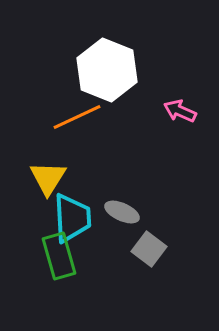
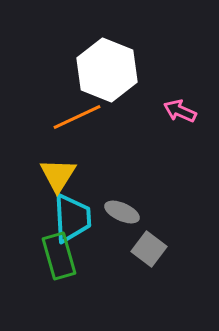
yellow triangle: moved 10 px right, 3 px up
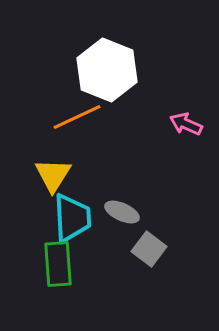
pink arrow: moved 6 px right, 13 px down
yellow triangle: moved 5 px left
green rectangle: moved 1 px left, 8 px down; rotated 12 degrees clockwise
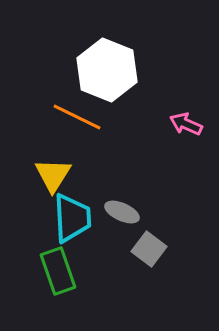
orange line: rotated 51 degrees clockwise
green rectangle: moved 7 px down; rotated 15 degrees counterclockwise
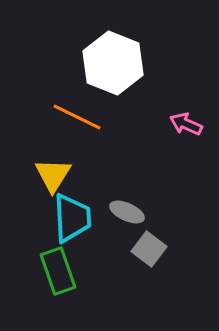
white hexagon: moved 6 px right, 7 px up
gray ellipse: moved 5 px right
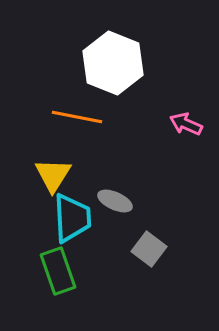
orange line: rotated 15 degrees counterclockwise
gray ellipse: moved 12 px left, 11 px up
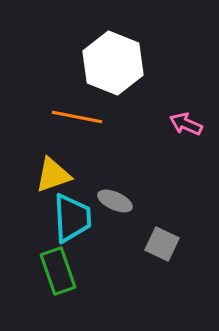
yellow triangle: rotated 39 degrees clockwise
gray square: moved 13 px right, 5 px up; rotated 12 degrees counterclockwise
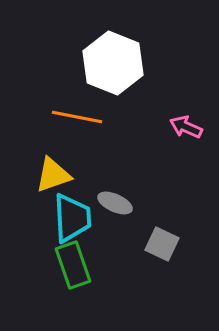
pink arrow: moved 3 px down
gray ellipse: moved 2 px down
green rectangle: moved 15 px right, 6 px up
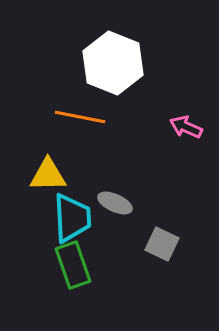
orange line: moved 3 px right
yellow triangle: moved 5 px left; rotated 18 degrees clockwise
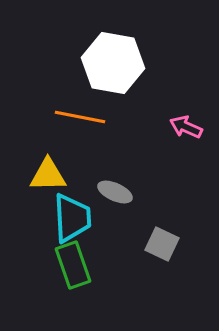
white hexagon: rotated 12 degrees counterclockwise
gray ellipse: moved 11 px up
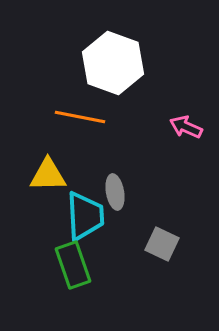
white hexagon: rotated 10 degrees clockwise
gray ellipse: rotated 56 degrees clockwise
cyan trapezoid: moved 13 px right, 2 px up
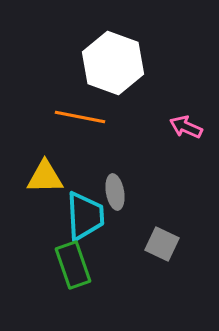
yellow triangle: moved 3 px left, 2 px down
